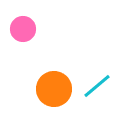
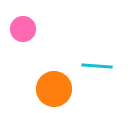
cyan line: moved 20 px up; rotated 44 degrees clockwise
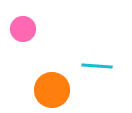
orange circle: moved 2 px left, 1 px down
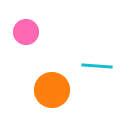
pink circle: moved 3 px right, 3 px down
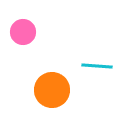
pink circle: moved 3 px left
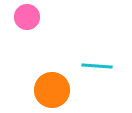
pink circle: moved 4 px right, 15 px up
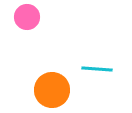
cyan line: moved 3 px down
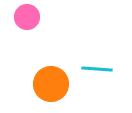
orange circle: moved 1 px left, 6 px up
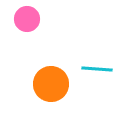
pink circle: moved 2 px down
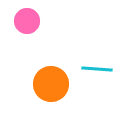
pink circle: moved 2 px down
